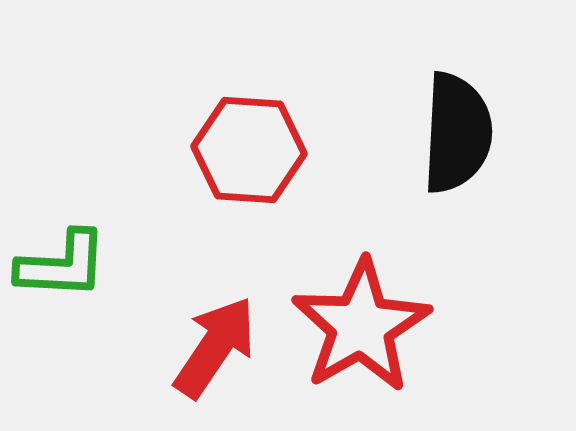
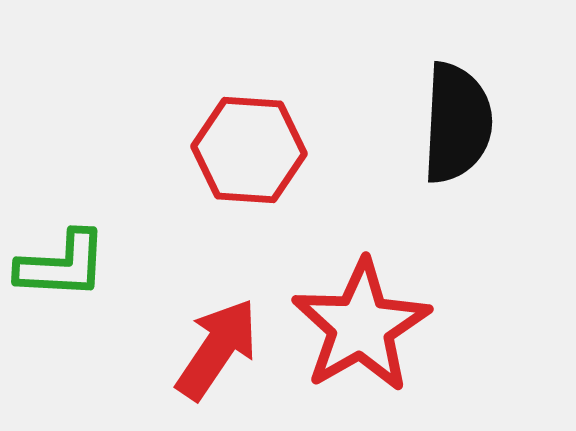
black semicircle: moved 10 px up
red arrow: moved 2 px right, 2 px down
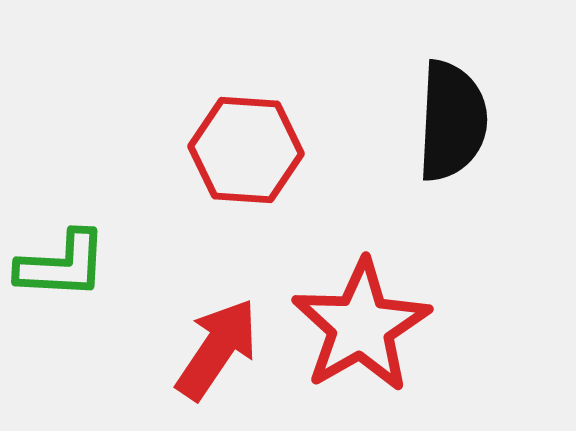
black semicircle: moved 5 px left, 2 px up
red hexagon: moved 3 px left
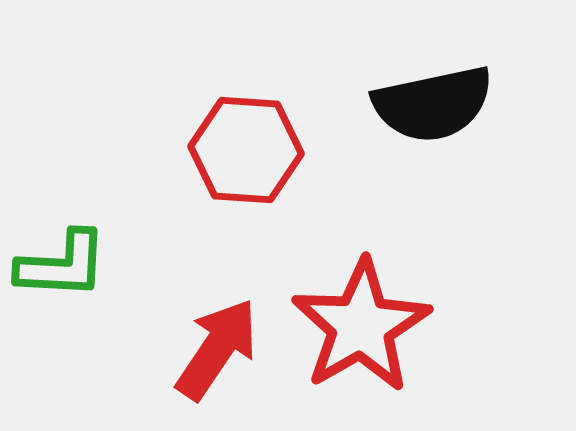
black semicircle: moved 19 px left, 17 px up; rotated 75 degrees clockwise
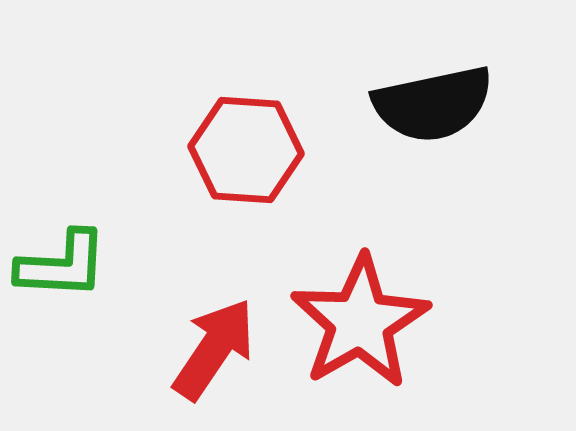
red star: moved 1 px left, 4 px up
red arrow: moved 3 px left
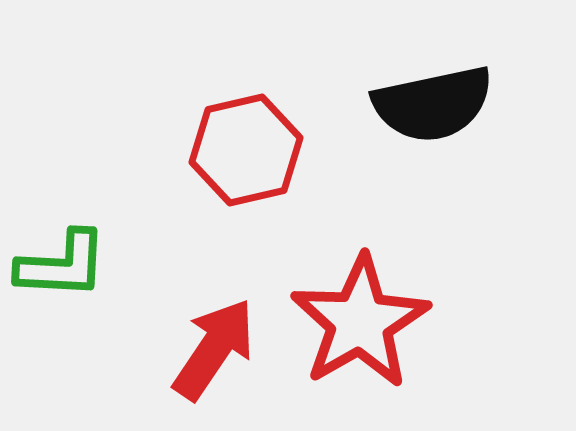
red hexagon: rotated 17 degrees counterclockwise
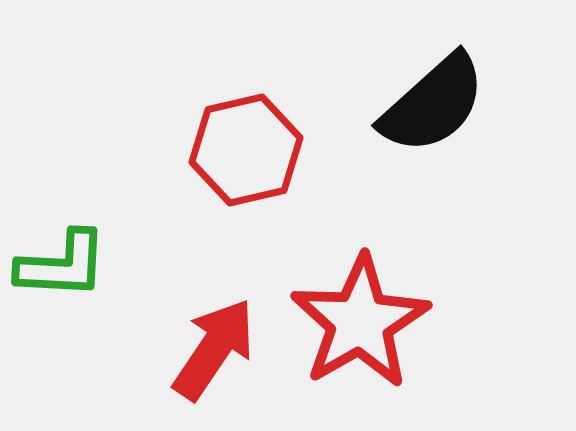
black semicircle: rotated 30 degrees counterclockwise
